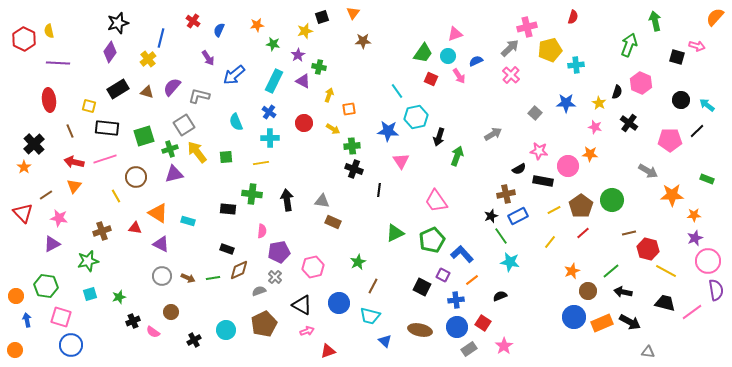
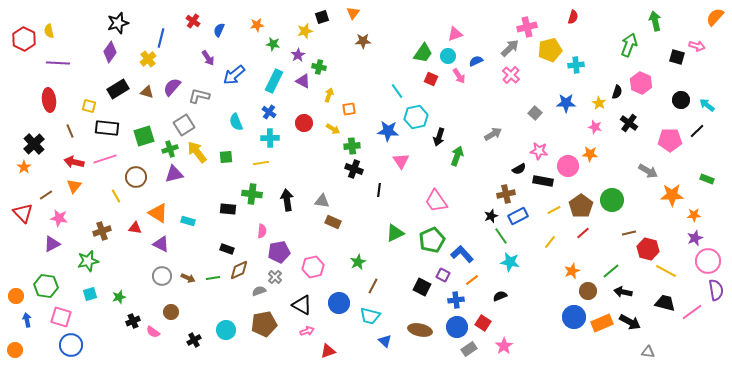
brown pentagon at (264, 324): rotated 15 degrees clockwise
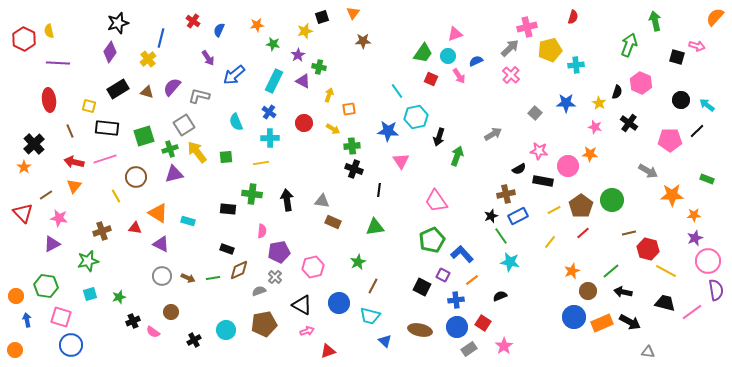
green triangle at (395, 233): moved 20 px left, 6 px up; rotated 18 degrees clockwise
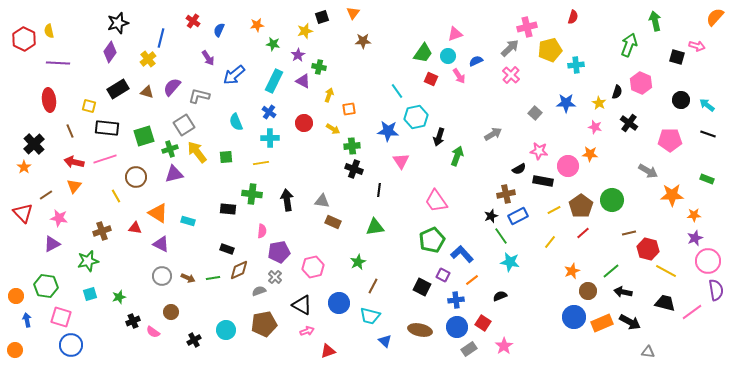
black line at (697, 131): moved 11 px right, 3 px down; rotated 63 degrees clockwise
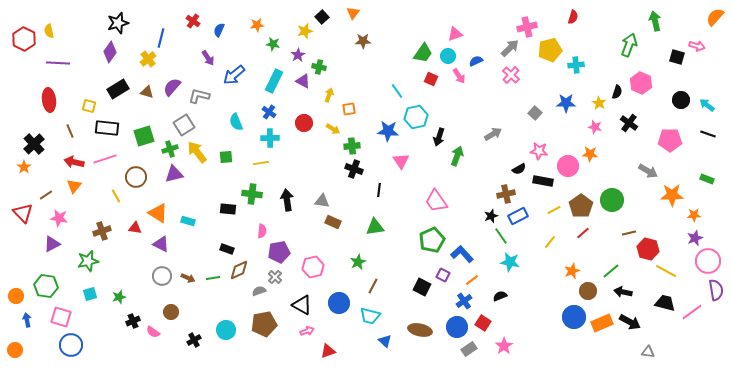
black square at (322, 17): rotated 24 degrees counterclockwise
blue cross at (456, 300): moved 8 px right, 1 px down; rotated 28 degrees counterclockwise
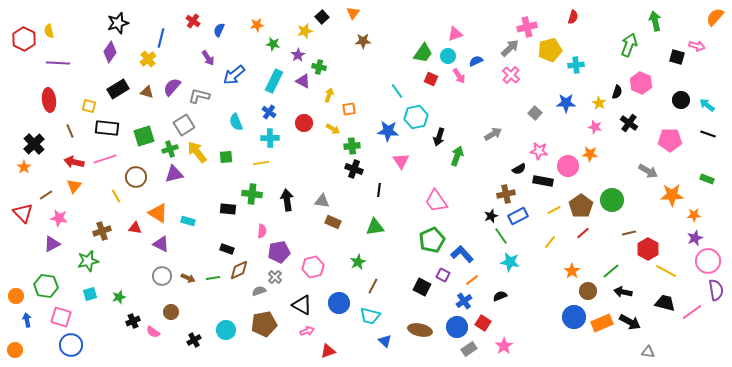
red hexagon at (648, 249): rotated 15 degrees clockwise
orange star at (572, 271): rotated 14 degrees counterclockwise
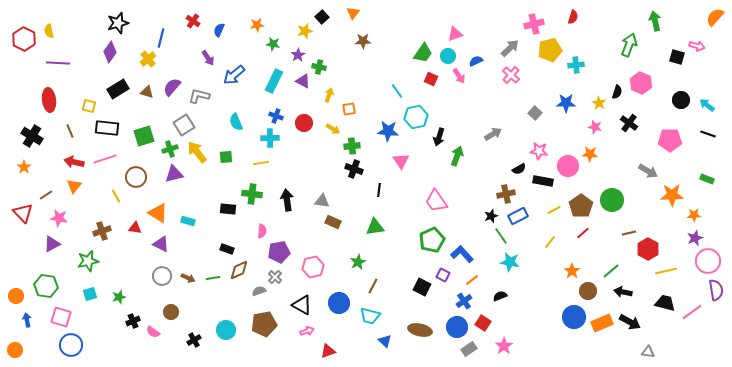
pink cross at (527, 27): moved 7 px right, 3 px up
blue cross at (269, 112): moved 7 px right, 4 px down; rotated 16 degrees counterclockwise
black cross at (34, 144): moved 2 px left, 8 px up; rotated 15 degrees counterclockwise
yellow line at (666, 271): rotated 40 degrees counterclockwise
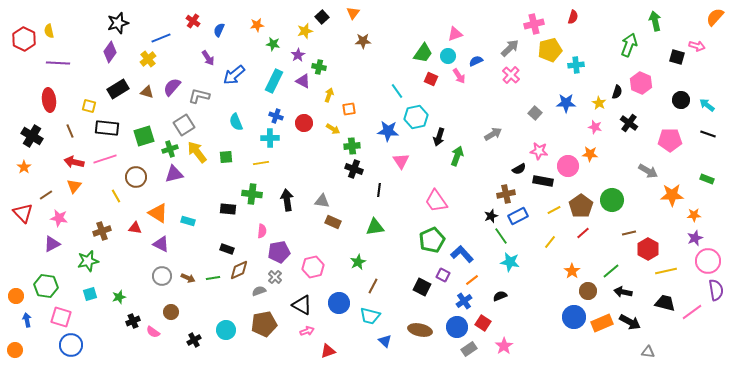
blue line at (161, 38): rotated 54 degrees clockwise
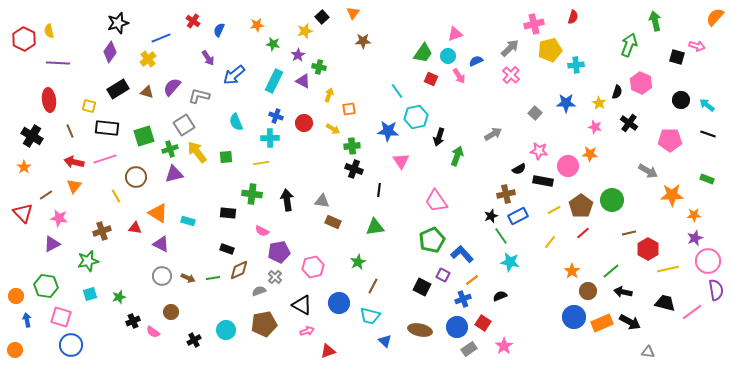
black rectangle at (228, 209): moved 4 px down
pink semicircle at (262, 231): rotated 112 degrees clockwise
yellow line at (666, 271): moved 2 px right, 2 px up
blue cross at (464, 301): moved 1 px left, 2 px up; rotated 14 degrees clockwise
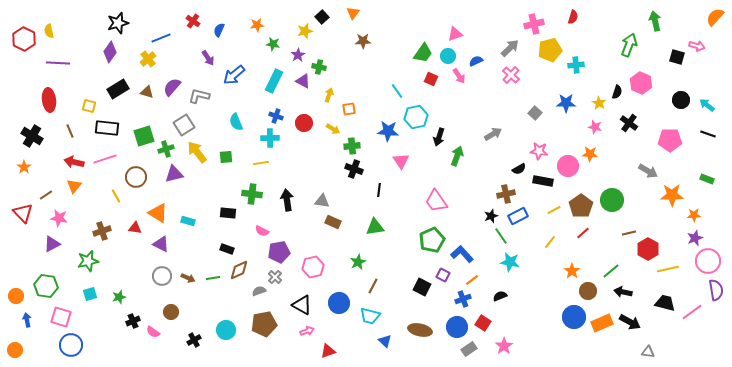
green cross at (170, 149): moved 4 px left
